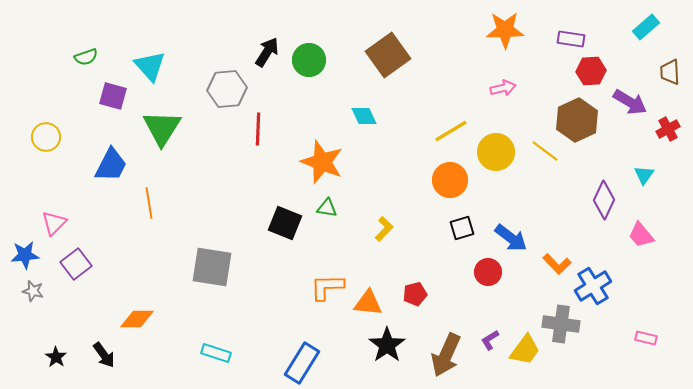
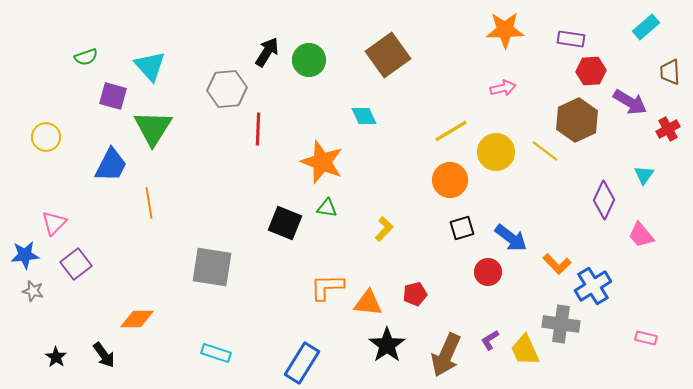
green triangle at (162, 128): moved 9 px left
yellow trapezoid at (525, 350): rotated 120 degrees clockwise
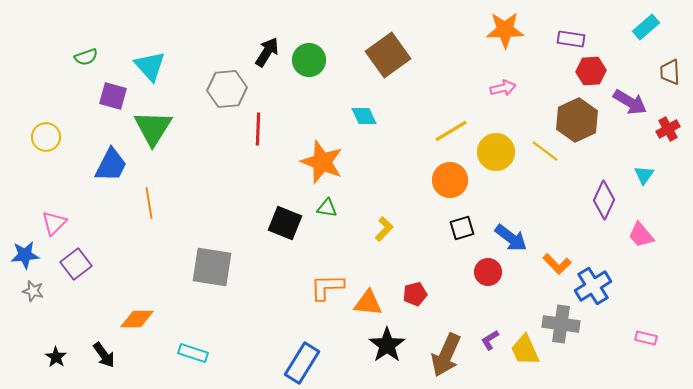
cyan rectangle at (216, 353): moved 23 px left
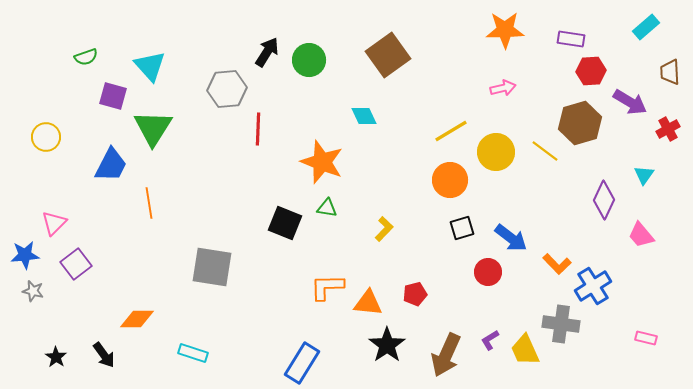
brown hexagon at (577, 120): moved 3 px right, 3 px down; rotated 9 degrees clockwise
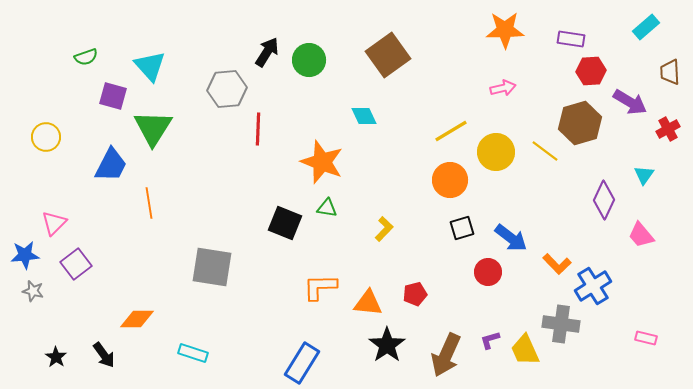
orange L-shape at (327, 287): moved 7 px left
purple L-shape at (490, 340): rotated 15 degrees clockwise
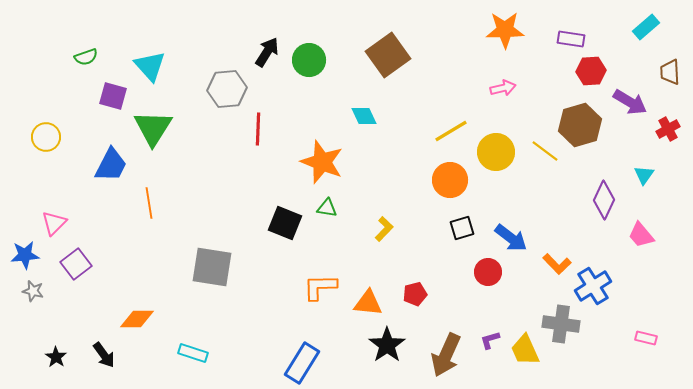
brown hexagon at (580, 123): moved 2 px down
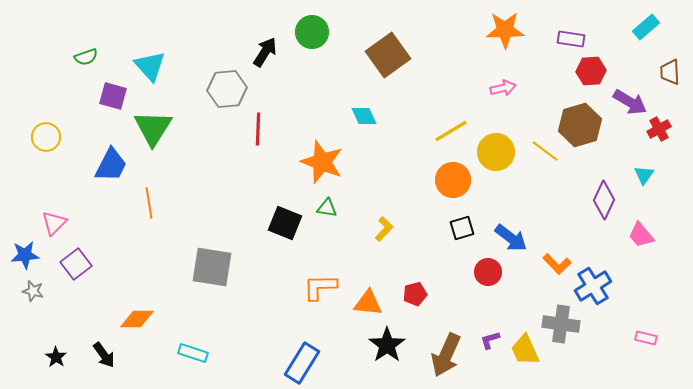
black arrow at (267, 52): moved 2 px left
green circle at (309, 60): moved 3 px right, 28 px up
red cross at (668, 129): moved 9 px left
orange circle at (450, 180): moved 3 px right
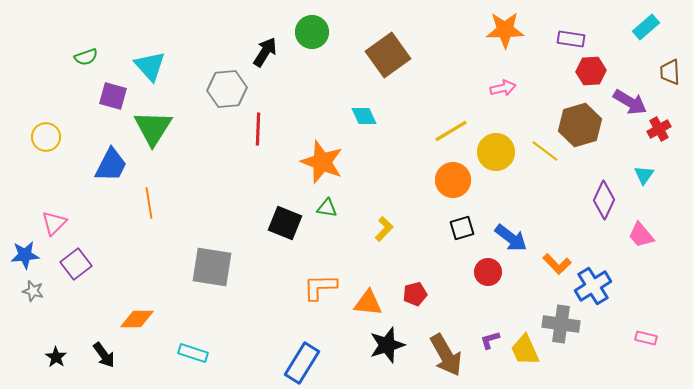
black star at (387, 345): rotated 18 degrees clockwise
brown arrow at (446, 355): rotated 54 degrees counterclockwise
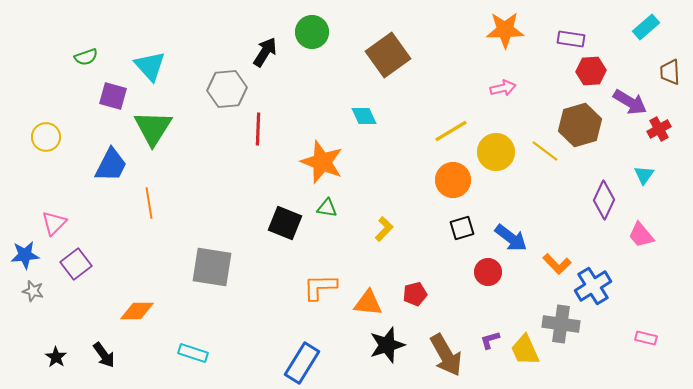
orange diamond at (137, 319): moved 8 px up
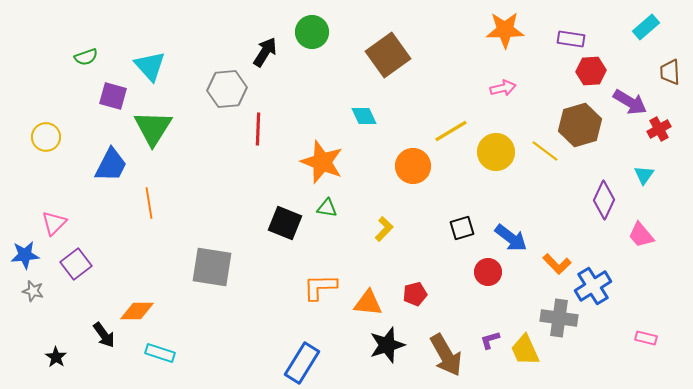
orange circle at (453, 180): moved 40 px left, 14 px up
gray cross at (561, 324): moved 2 px left, 6 px up
cyan rectangle at (193, 353): moved 33 px left
black arrow at (104, 355): moved 20 px up
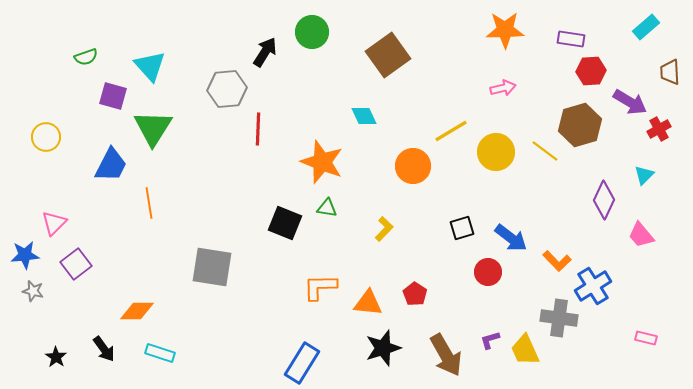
cyan triangle at (644, 175): rotated 10 degrees clockwise
orange L-shape at (557, 264): moved 3 px up
red pentagon at (415, 294): rotated 25 degrees counterclockwise
black arrow at (104, 335): moved 14 px down
black star at (387, 345): moved 4 px left, 3 px down
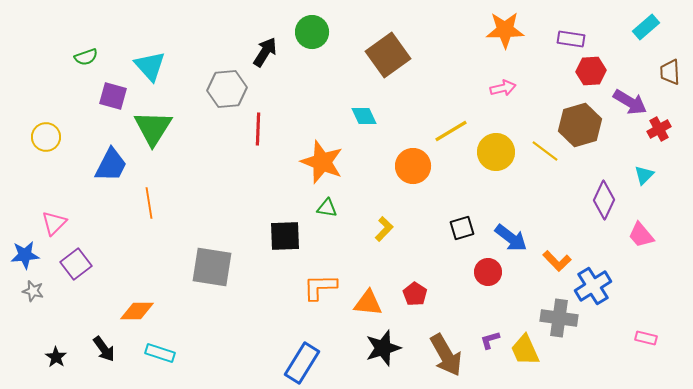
black square at (285, 223): moved 13 px down; rotated 24 degrees counterclockwise
